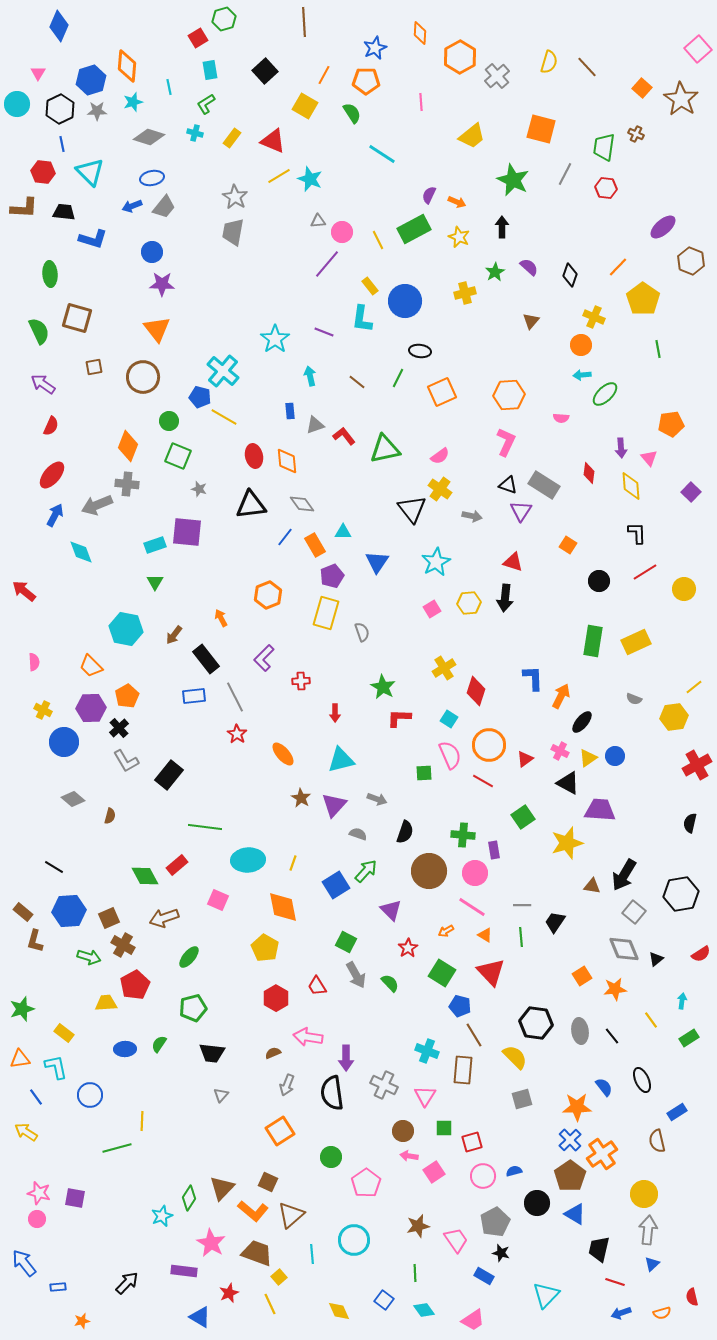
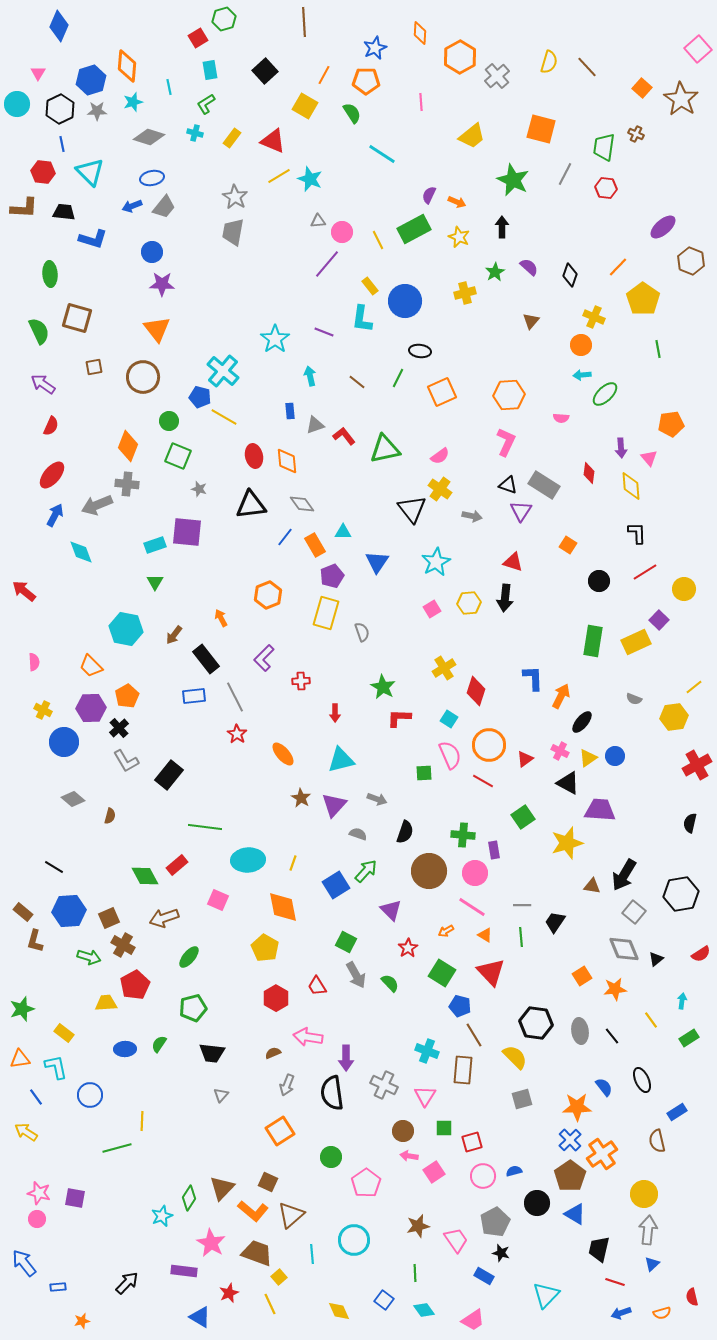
purple square at (691, 492): moved 32 px left, 128 px down
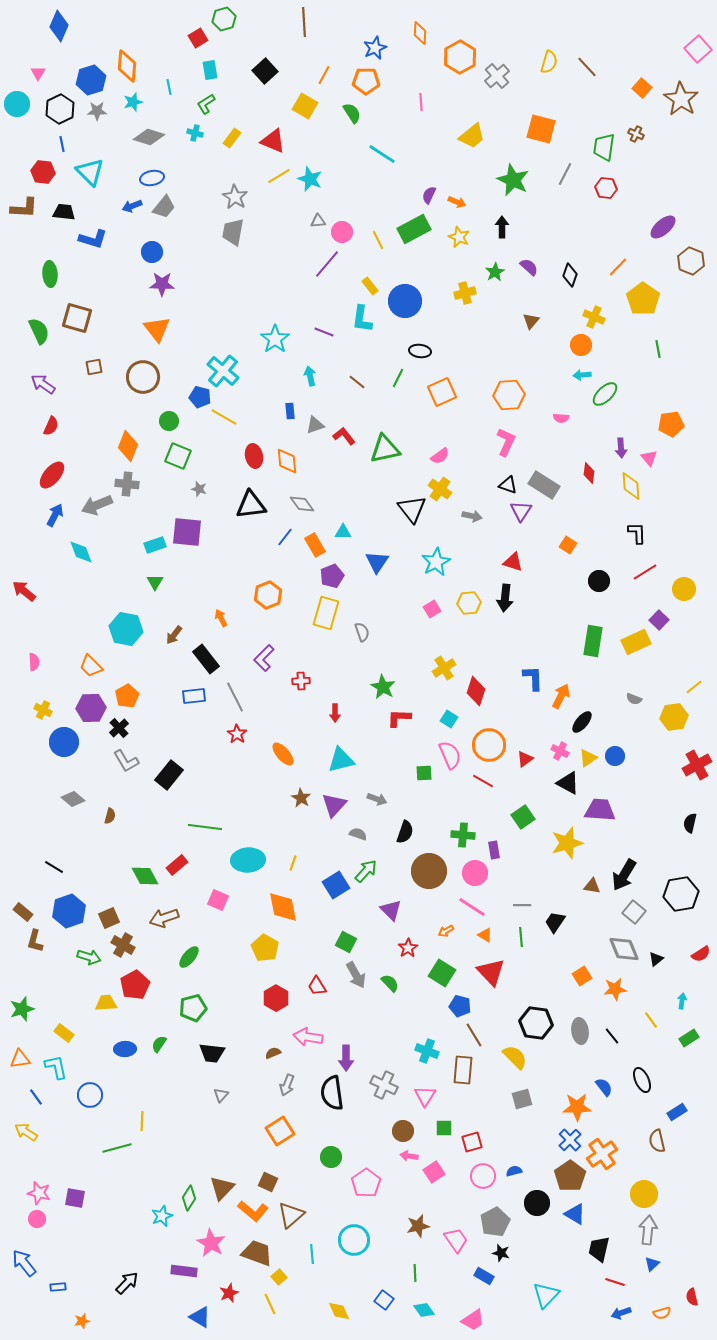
blue hexagon at (69, 911): rotated 16 degrees counterclockwise
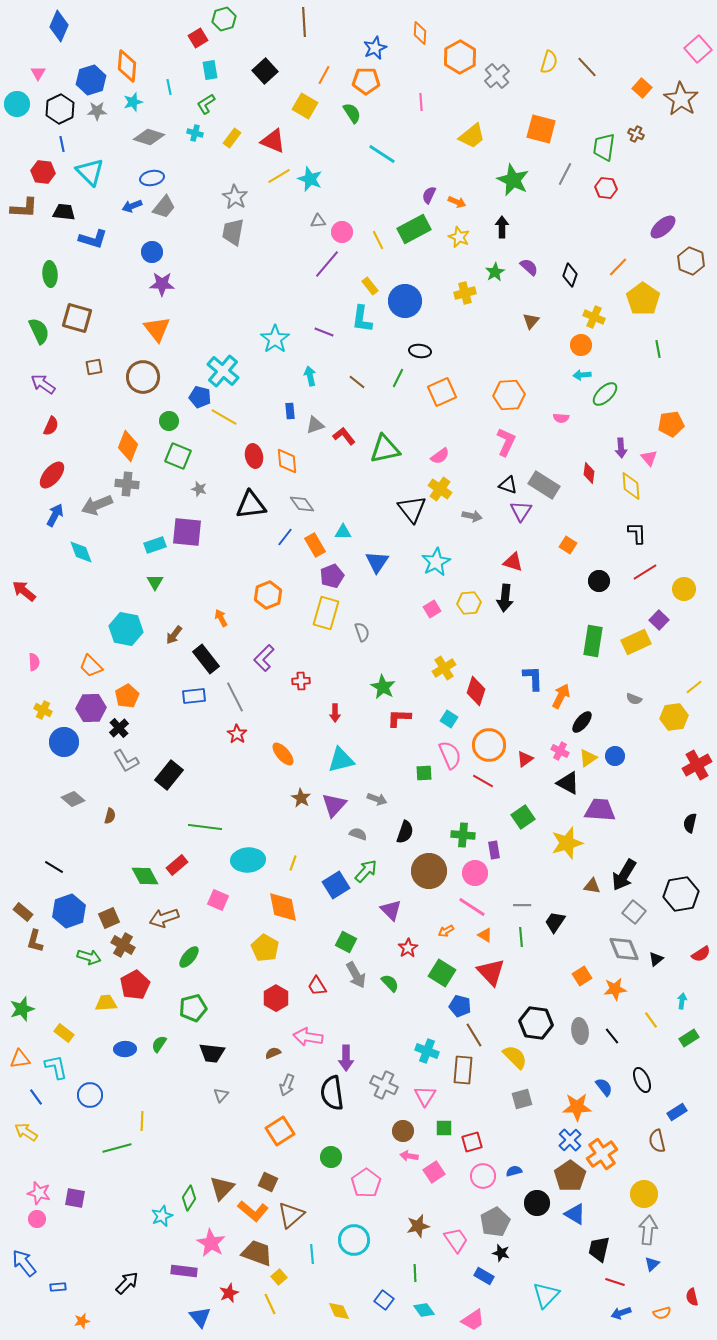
blue triangle at (200, 1317): rotated 20 degrees clockwise
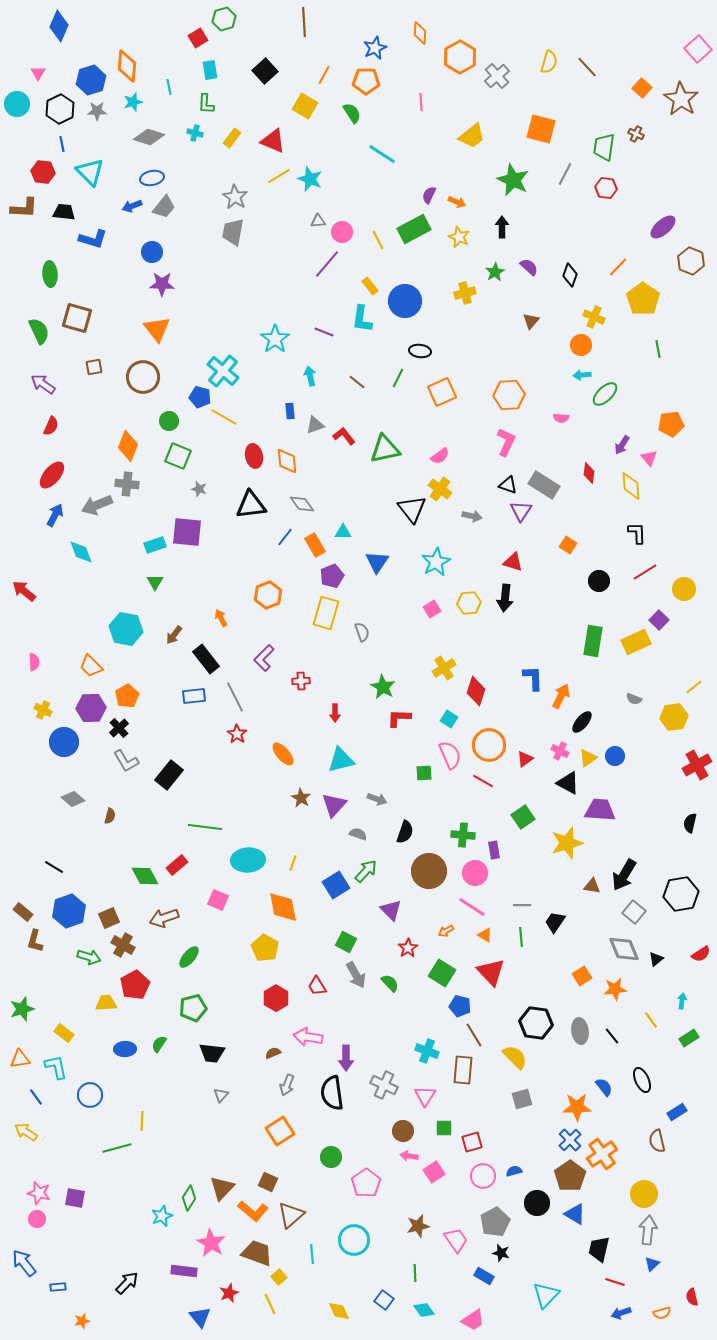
green L-shape at (206, 104): rotated 55 degrees counterclockwise
purple arrow at (621, 448): moved 1 px right, 3 px up; rotated 36 degrees clockwise
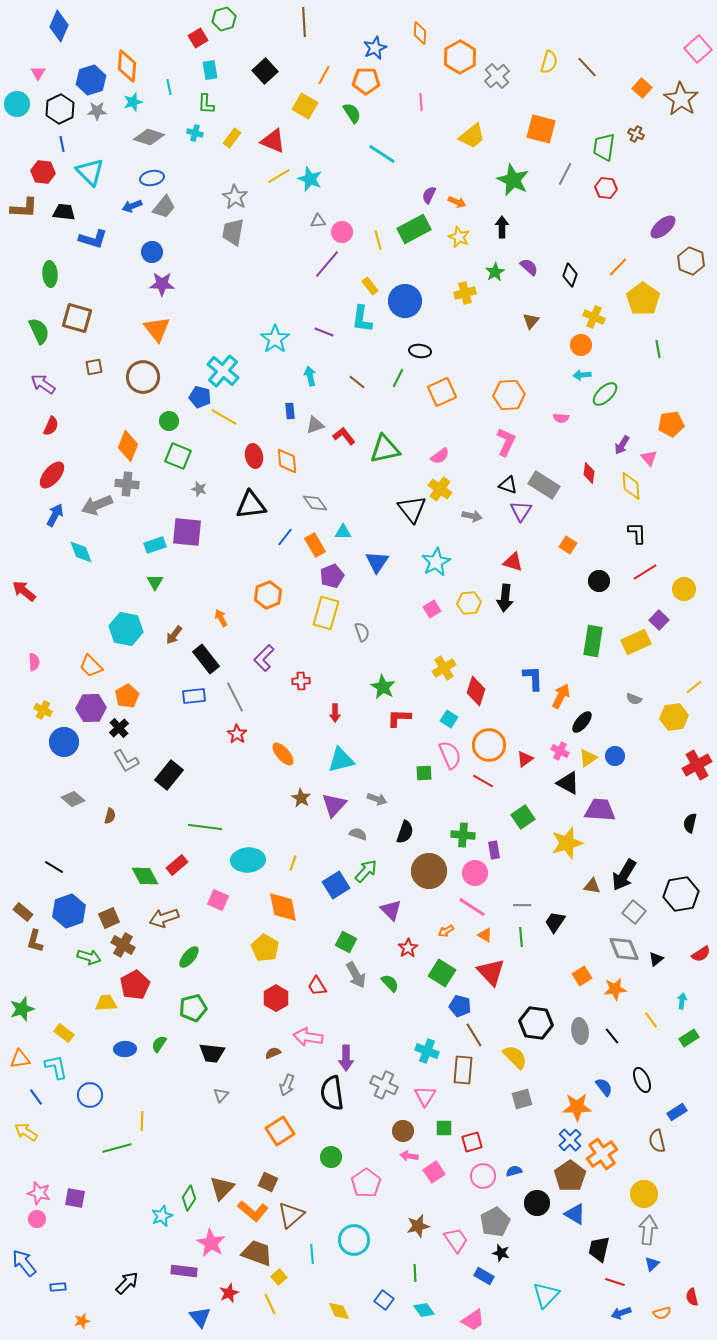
yellow line at (378, 240): rotated 12 degrees clockwise
gray diamond at (302, 504): moved 13 px right, 1 px up
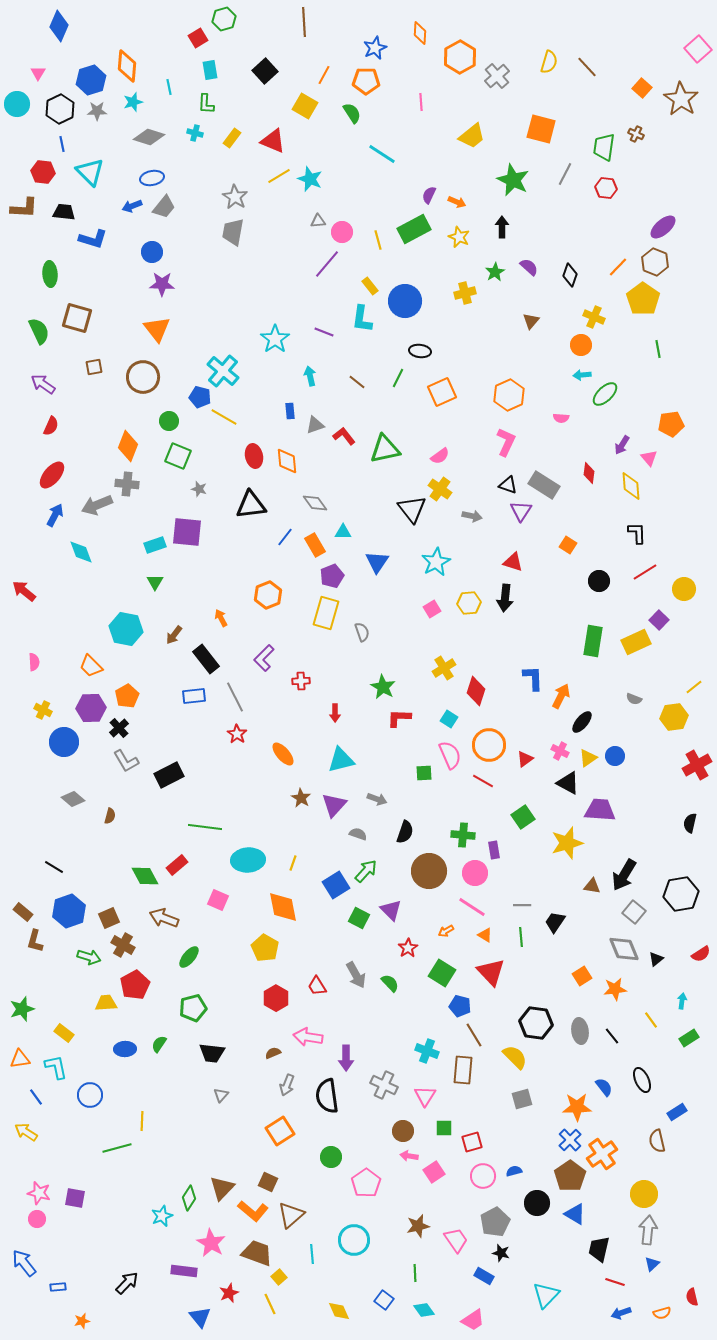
brown hexagon at (691, 261): moved 36 px left, 1 px down
orange hexagon at (509, 395): rotated 20 degrees counterclockwise
black rectangle at (169, 775): rotated 24 degrees clockwise
brown arrow at (164, 918): rotated 40 degrees clockwise
green square at (346, 942): moved 13 px right, 24 px up
black semicircle at (332, 1093): moved 5 px left, 3 px down
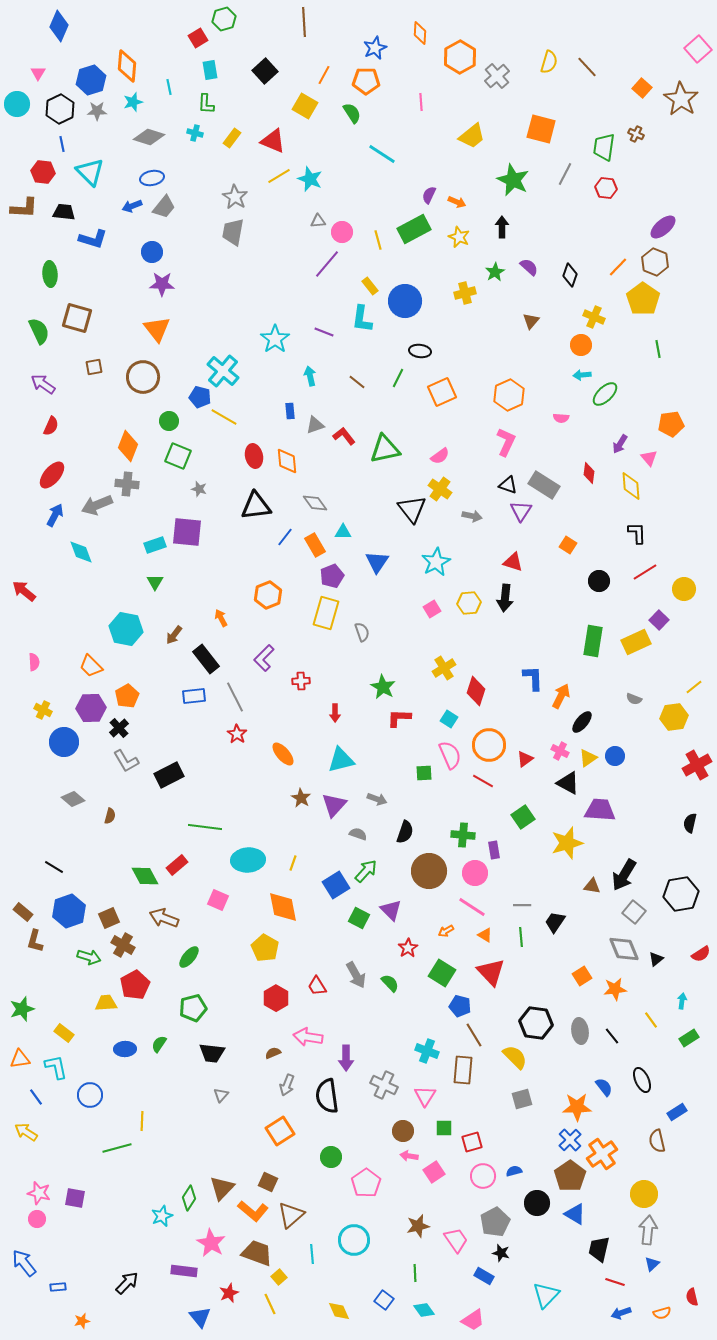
purple arrow at (622, 445): moved 2 px left, 1 px up
black triangle at (251, 505): moved 5 px right, 1 px down
